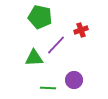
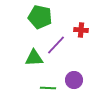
red cross: rotated 24 degrees clockwise
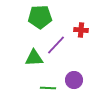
green pentagon: rotated 15 degrees counterclockwise
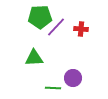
red cross: moved 1 px up
purple line: moved 18 px up
purple circle: moved 1 px left, 2 px up
green line: moved 5 px right
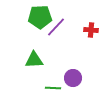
red cross: moved 10 px right, 1 px down
green triangle: moved 2 px down
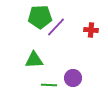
green line: moved 4 px left, 3 px up
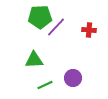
red cross: moved 2 px left
green line: moved 4 px left; rotated 28 degrees counterclockwise
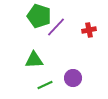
green pentagon: moved 1 px left, 1 px up; rotated 20 degrees clockwise
red cross: rotated 16 degrees counterclockwise
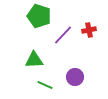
purple line: moved 7 px right, 8 px down
purple circle: moved 2 px right, 1 px up
green line: rotated 49 degrees clockwise
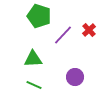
red cross: rotated 32 degrees counterclockwise
green triangle: moved 1 px left, 1 px up
green line: moved 11 px left
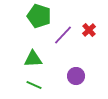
purple circle: moved 1 px right, 1 px up
